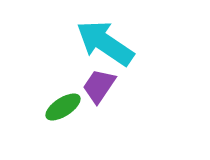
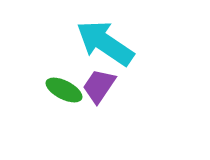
green ellipse: moved 1 px right, 17 px up; rotated 60 degrees clockwise
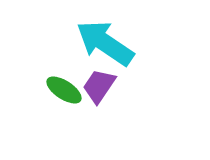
green ellipse: rotated 6 degrees clockwise
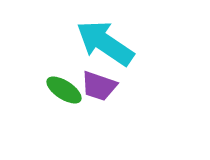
purple trapezoid: rotated 105 degrees counterclockwise
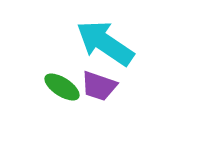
green ellipse: moved 2 px left, 3 px up
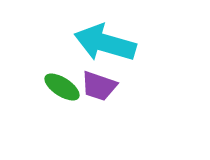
cyan arrow: rotated 18 degrees counterclockwise
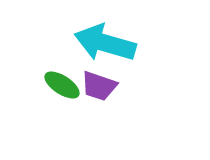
green ellipse: moved 2 px up
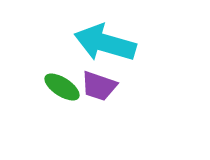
green ellipse: moved 2 px down
